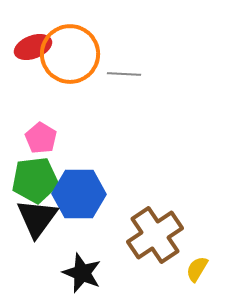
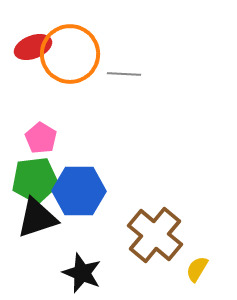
blue hexagon: moved 3 px up
black triangle: rotated 36 degrees clockwise
brown cross: rotated 16 degrees counterclockwise
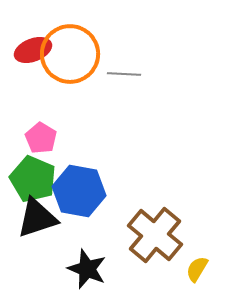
red ellipse: moved 3 px down
green pentagon: moved 2 px left, 1 px up; rotated 30 degrees clockwise
blue hexagon: rotated 9 degrees clockwise
black star: moved 5 px right, 4 px up
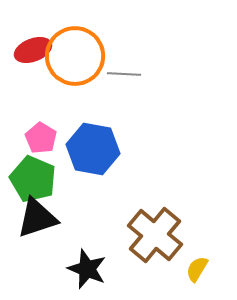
orange circle: moved 5 px right, 2 px down
blue hexagon: moved 14 px right, 42 px up
